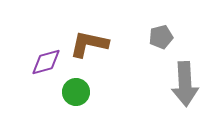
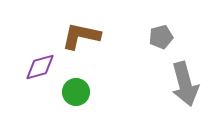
brown L-shape: moved 8 px left, 8 px up
purple diamond: moved 6 px left, 5 px down
gray arrow: rotated 12 degrees counterclockwise
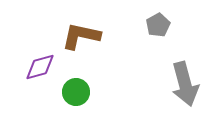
gray pentagon: moved 3 px left, 12 px up; rotated 15 degrees counterclockwise
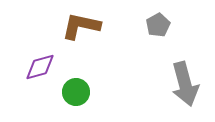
brown L-shape: moved 10 px up
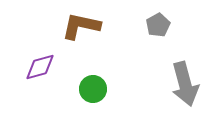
green circle: moved 17 px right, 3 px up
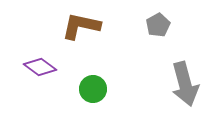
purple diamond: rotated 52 degrees clockwise
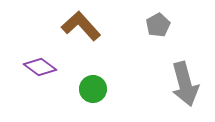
brown L-shape: rotated 36 degrees clockwise
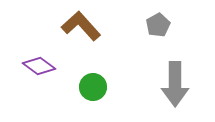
purple diamond: moved 1 px left, 1 px up
gray arrow: moved 10 px left; rotated 15 degrees clockwise
green circle: moved 2 px up
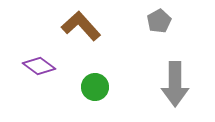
gray pentagon: moved 1 px right, 4 px up
green circle: moved 2 px right
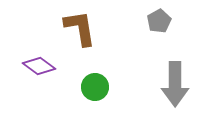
brown L-shape: moved 1 px left, 2 px down; rotated 33 degrees clockwise
